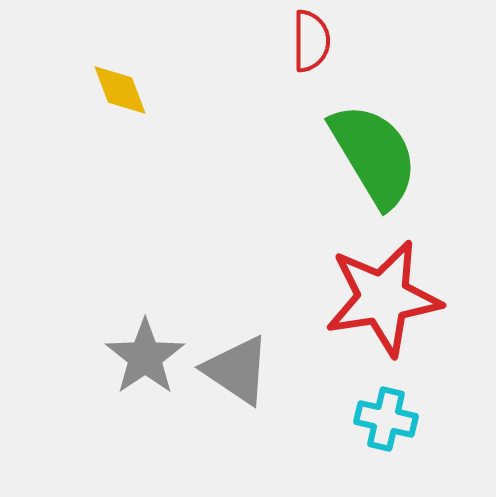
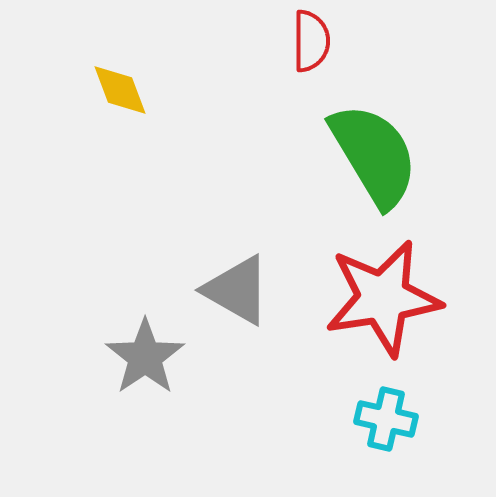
gray triangle: moved 80 px up; rotated 4 degrees counterclockwise
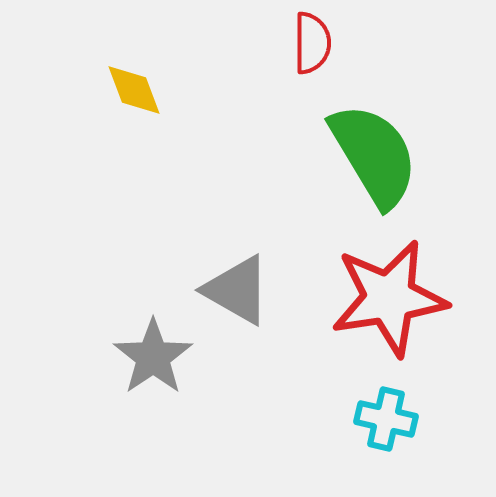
red semicircle: moved 1 px right, 2 px down
yellow diamond: moved 14 px right
red star: moved 6 px right
gray star: moved 8 px right
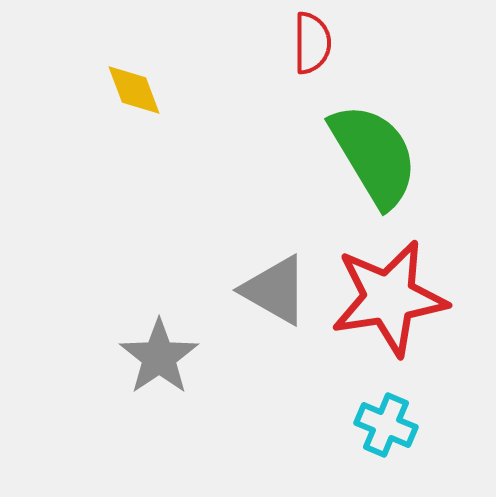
gray triangle: moved 38 px right
gray star: moved 6 px right
cyan cross: moved 6 px down; rotated 10 degrees clockwise
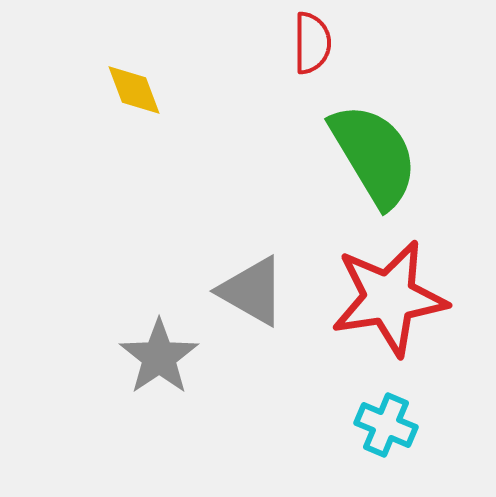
gray triangle: moved 23 px left, 1 px down
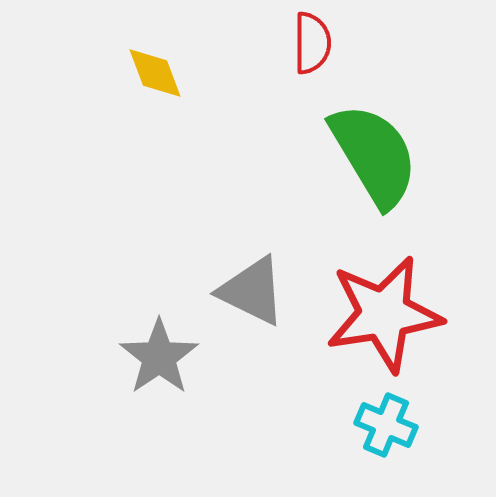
yellow diamond: moved 21 px right, 17 px up
gray triangle: rotated 4 degrees counterclockwise
red star: moved 5 px left, 16 px down
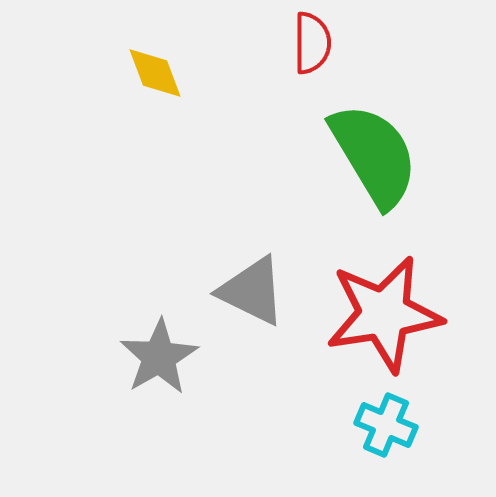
gray star: rotated 4 degrees clockwise
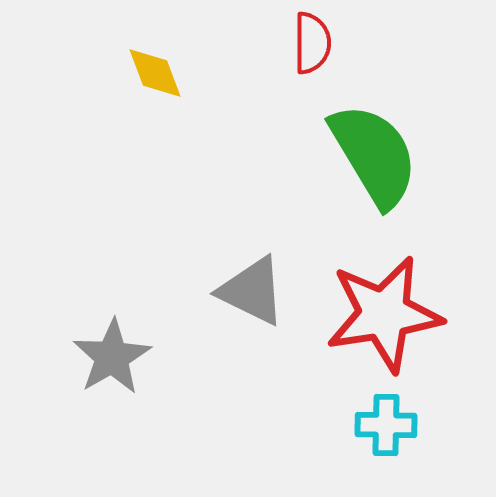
gray star: moved 47 px left
cyan cross: rotated 22 degrees counterclockwise
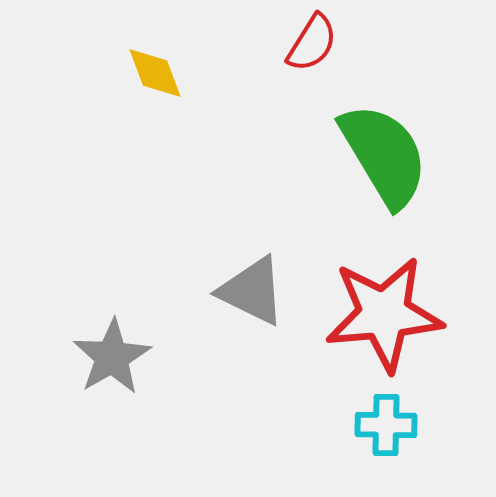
red semicircle: rotated 32 degrees clockwise
green semicircle: moved 10 px right
red star: rotated 4 degrees clockwise
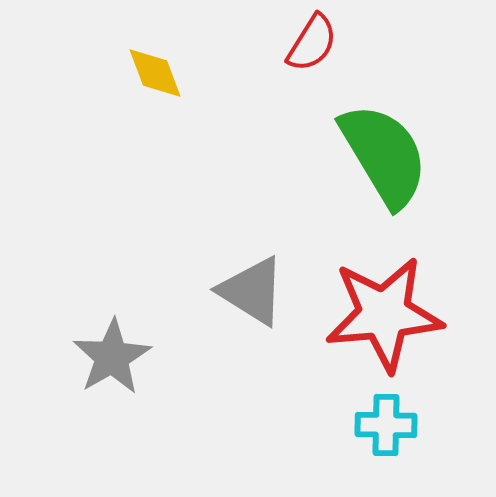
gray triangle: rotated 6 degrees clockwise
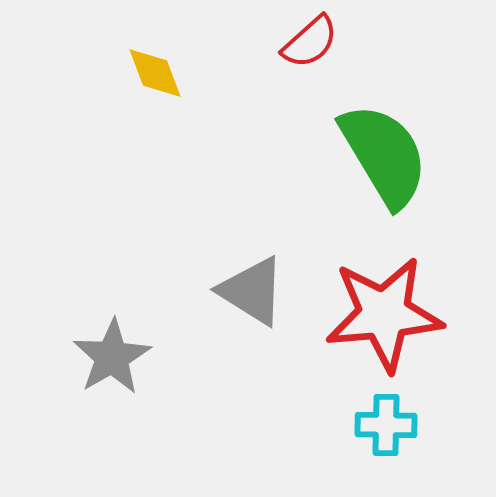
red semicircle: moved 2 px left, 1 px up; rotated 16 degrees clockwise
